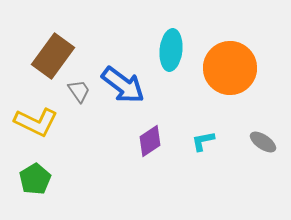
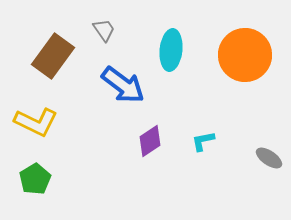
orange circle: moved 15 px right, 13 px up
gray trapezoid: moved 25 px right, 61 px up
gray ellipse: moved 6 px right, 16 px down
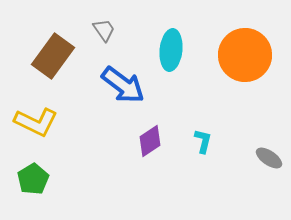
cyan L-shape: rotated 115 degrees clockwise
green pentagon: moved 2 px left
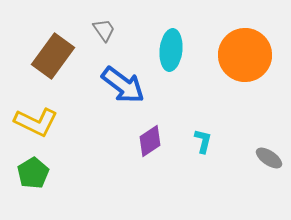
green pentagon: moved 6 px up
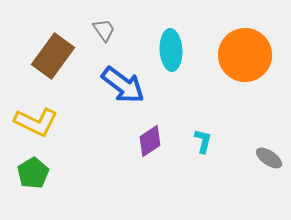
cyan ellipse: rotated 9 degrees counterclockwise
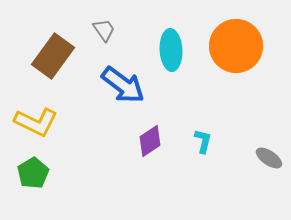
orange circle: moved 9 px left, 9 px up
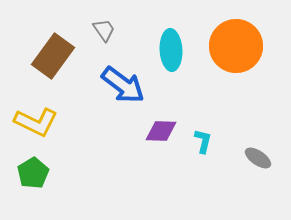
purple diamond: moved 11 px right, 10 px up; rotated 36 degrees clockwise
gray ellipse: moved 11 px left
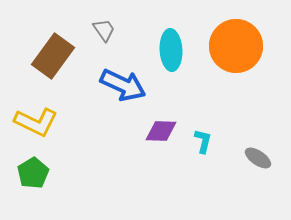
blue arrow: rotated 12 degrees counterclockwise
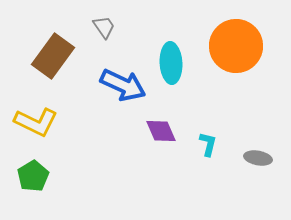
gray trapezoid: moved 3 px up
cyan ellipse: moved 13 px down
purple diamond: rotated 64 degrees clockwise
cyan L-shape: moved 5 px right, 3 px down
gray ellipse: rotated 24 degrees counterclockwise
green pentagon: moved 3 px down
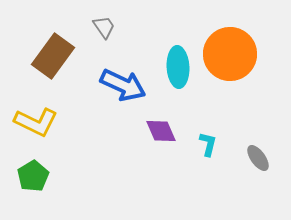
orange circle: moved 6 px left, 8 px down
cyan ellipse: moved 7 px right, 4 px down
gray ellipse: rotated 44 degrees clockwise
